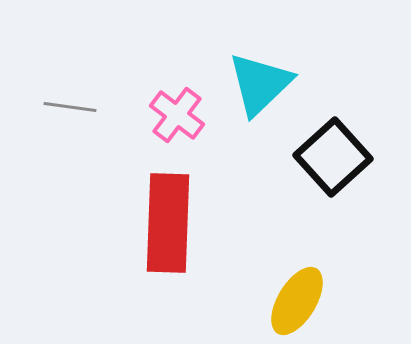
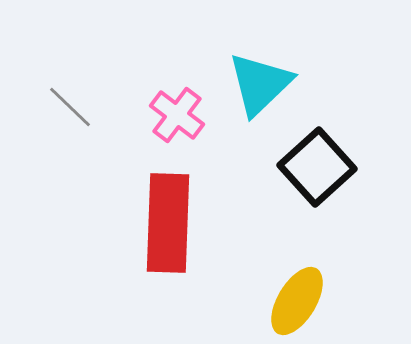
gray line: rotated 36 degrees clockwise
black square: moved 16 px left, 10 px down
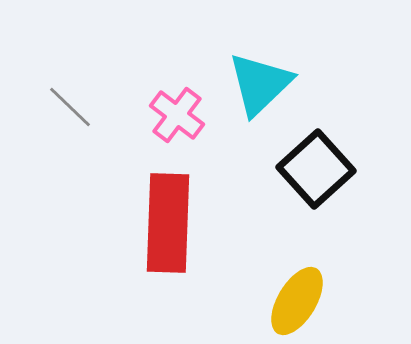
black square: moved 1 px left, 2 px down
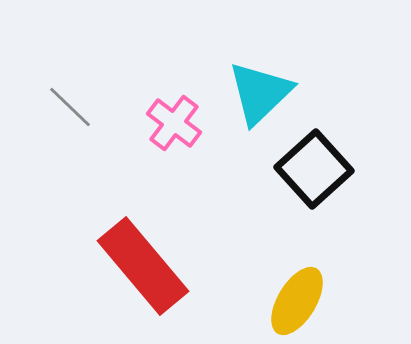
cyan triangle: moved 9 px down
pink cross: moved 3 px left, 8 px down
black square: moved 2 px left
red rectangle: moved 25 px left, 43 px down; rotated 42 degrees counterclockwise
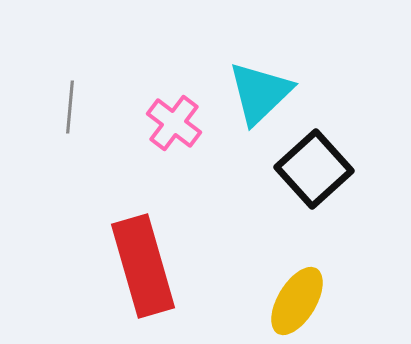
gray line: rotated 51 degrees clockwise
red rectangle: rotated 24 degrees clockwise
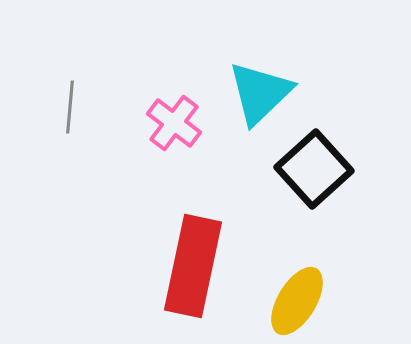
red rectangle: moved 50 px right; rotated 28 degrees clockwise
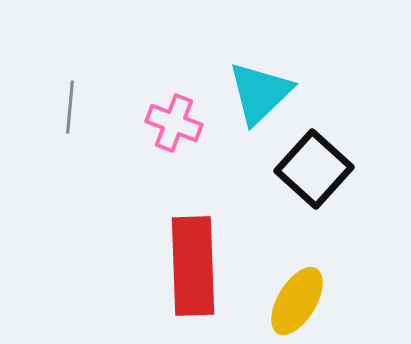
pink cross: rotated 16 degrees counterclockwise
black square: rotated 6 degrees counterclockwise
red rectangle: rotated 14 degrees counterclockwise
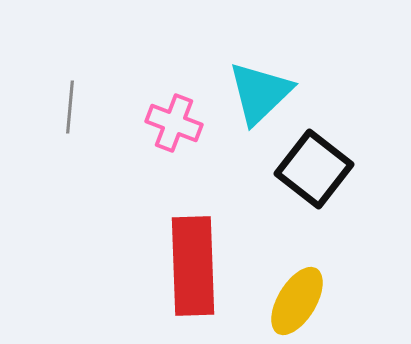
black square: rotated 4 degrees counterclockwise
